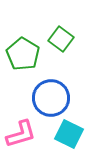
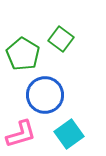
blue circle: moved 6 px left, 3 px up
cyan square: rotated 28 degrees clockwise
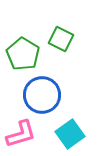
green square: rotated 10 degrees counterclockwise
blue circle: moved 3 px left
cyan square: moved 1 px right
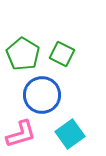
green square: moved 1 px right, 15 px down
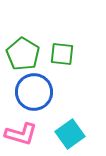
green square: rotated 20 degrees counterclockwise
blue circle: moved 8 px left, 3 px up
pink L-shape: rotated 32 degrees clockwise
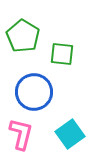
green pentagon: moved 18 px up
pink L-shape: rotated 92 degrees counterclockwise
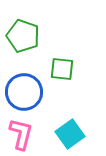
green pentagon: rotated 12 degrees counterclockwise
green square: moved 15 px down
blue circle: moved 10 px left
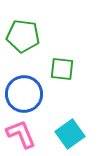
green pentagon: rotated 12 degrees counterclockwise
blue circle: moved 2 px down
pink L-shape: rotated 36 degrees counterclockwise
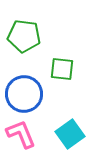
green pentagon: moved 1 px right
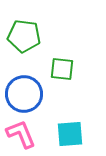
cyan square: rotated 32 degrees clockwise
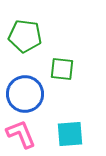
green pentagon: moved 1 px right
blue circle: moved 1 px right
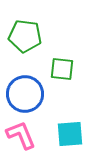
pink L-shape: moved 1 px down
